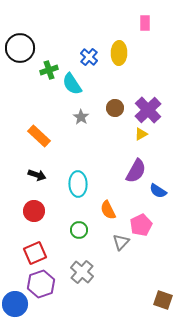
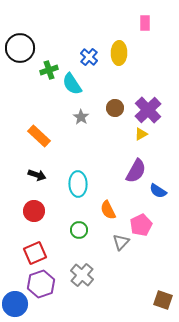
gray cross: moved 3 px down
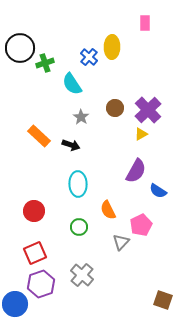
yellow ellipse: moved 7 px left, 6 px up
green cross: moved 4 px left, 7 px up
black arrow: moved 34 px right, 30 px up
green circle: moved 3 px up
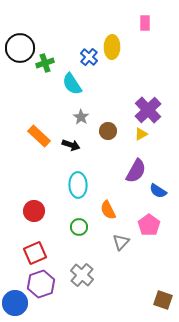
brown circle: moved 7 px left, 23 px down
cyan ellipse: moved 1 px down
pink pentagon: moved 8 px right; rotated 10 degrees counterclockwise
blue circle: moved 1 px up
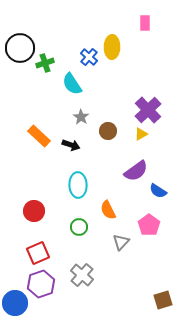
purple semicircle: rotated 25 degrees clockwise
red square: moved 3 px right
brown square: rotated 36 degrees counterclockwise
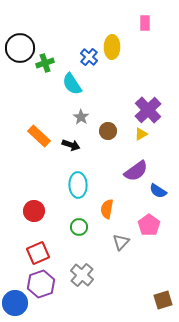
orange semicircle: moved 1 px left, 1 px up; rotated 36 degrees clockwise
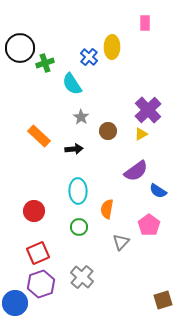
black arrow: moved 3 px right, 4 px down; rotated 24 degrees counterclockwise
cyan ellipse: moved 6 px down
gray cross: moved 2 px down
